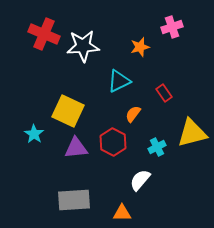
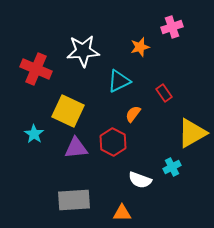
red cross: moved 8 px left, 35 px down
white star: moved 5 px down
yellow triangle: rotated 16 degrees counterclockwise
cyan cross: moved 15 px right, 20 px down
white semicircle: rotated 110 degrees counterclockwise
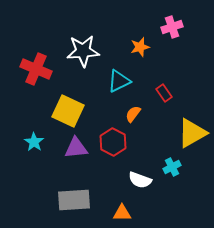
cyan star: moved 8 px down
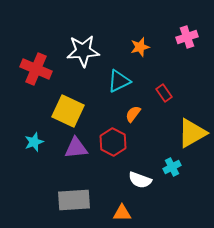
pink cross: moved 15 px right, 10 px down
cyan star: rotated 18 degrees clockwise
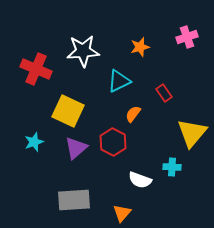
yellow triangle: rotated 20 degrees counterclockwise
purple triangle: rotated 35 degrees counterclockwise
cyan cross: rotated 30 degrees clockwise
orange triangle: rotated 48 degrees counterclockwise
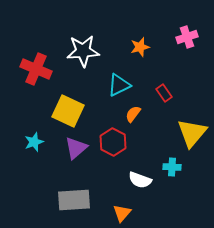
cyan triangle: moved 4 px down
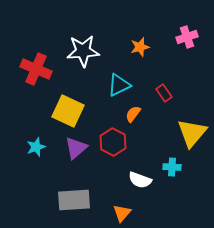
cyan star: moved 2 px right, 5 px down
